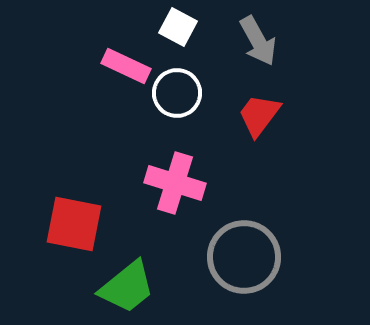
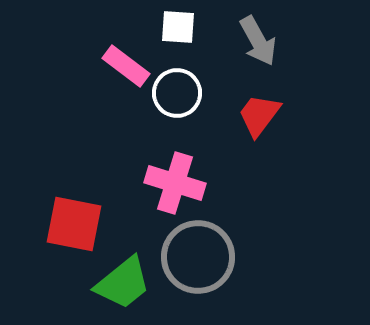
white square: rotated 24 degrees counterclockwise
pink rectangle: rotated 12 degrees clockwise
gray circle: moved 46 px left
green trapezoid: moved 4 px left, 4 px up
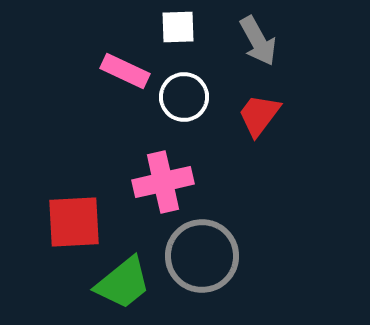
white square: rotated 6 degrees counterclockwise
pink rectangle: moved 1 px left, 5 px down; rotated 12 degrees counterclockwise
white circle: moved 7 px right, 4 px down
pink cross: moved 12 px left, 1 px up; rotated 30 degrees counterclockwise
red square: moved 2 px up; rotated 14 degrees counterclockwise
gray circle: moved 4 px right, 1 px up
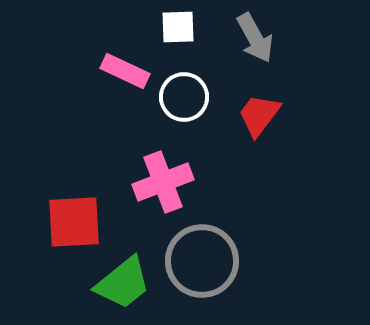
gray arrow: moved 3 px left, 3 px up
pink cross: rotated 8 degrees counterclockwise
gray circle: moved 5 px down
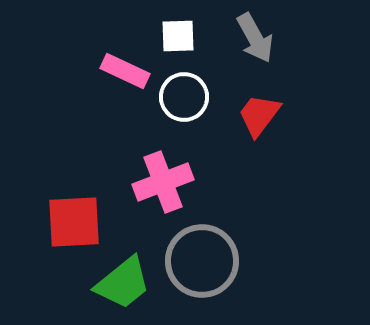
white square: moved 9 px down
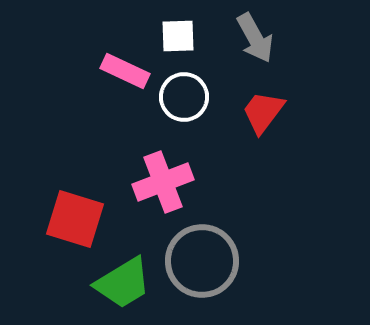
red trapezoid: moved 4 px right, 3 px up
red square: moved 1 px right, 3 px up; rotated 20 degrees clockwise
green trapezoid: rotated 8 degrees clockwise
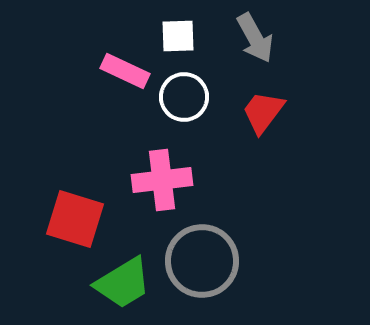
pink cross: moved 1 px left, 2 px up; rotated 14 degrees clockwise
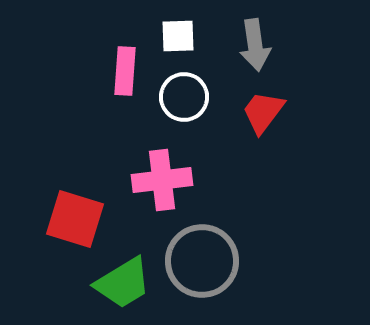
gray arrow: moved 7 px down; rotated 21 degrees clockwise
pink rectangle: rotated 69 degrees clockwise
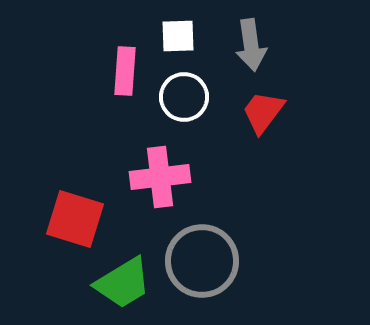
gray arrow: moved 4 px left
pink cross: moved 2 px left, 3 px up
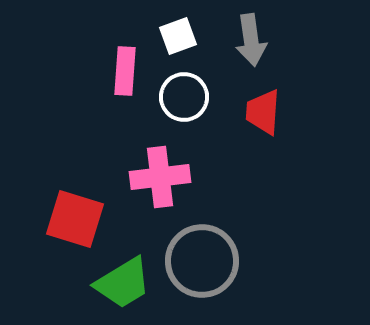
white square: rotated 18 degrees counterclockwise
gray arrow: moved 5 px up
red trapezoid: rotated 33 degrees counterclockwise
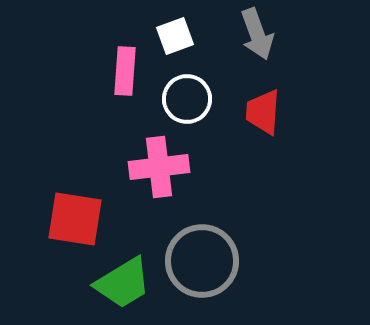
white square: moved 3 px left
gray arrow: moved 6 px right, 6 px up; rotated 12 degrees counterclockwise
white circle: moved 3 px right, 2 px down
pink cross: moved 1 px left, 10 px up
red square: rotated 8 degrees counterclockwise
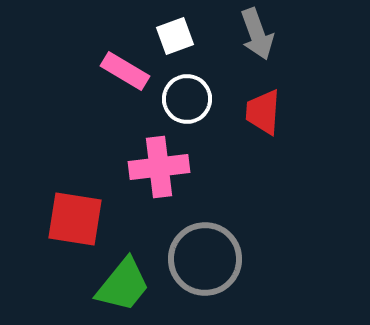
pink rectangle: rotated 63 degrees counterclockwise
gray circle: moved 3 px right, 2 px up
green trapezoid: moved 2 px down; rotated 20 degrees counterclockwise
